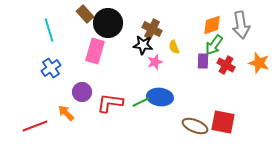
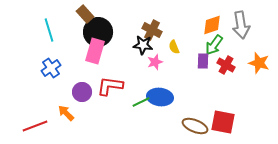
black circle: moved 10 px left, 9 px down
brown cross: moved 1 px down
red L-shape: moved 17 px up
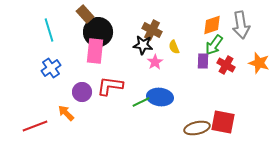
pink rectangle: rotated 10 degrees counterclockwise
pink star: rotated 14 degrees counterclockwise
brown ellipse: moved 2 px right, 2 px down; rotated 35 degrees counterclockwise
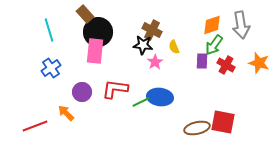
purple rectangle: moved 1 px left
red L-shape: moved 5 px right, 3 px down
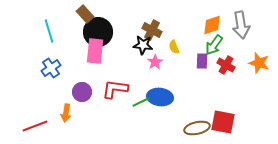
cyan line: moved 1 px down
orange arrow: rotated 126 degrees counterclockwise
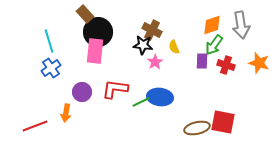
cyan line: moved 10 px down
red cross: rotated 12 degrees counterclockwise
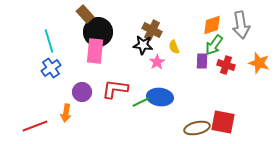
pink star: moved 2 px right
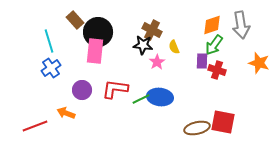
brown rectangle: moved 10 px left, 6 px down
red cross: moved 9 px left, 5 px down
purple circle: moved 2 px up
green line: moved 3 px up
orange arrow: rotated 102 degrees clockwise
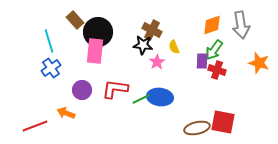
green arrow: moved 5 px down
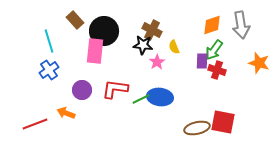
black circle: moved 6 px right, 1 px up
blue cross: moved 2 px left, 2 px down
red line: moved 2 px up
